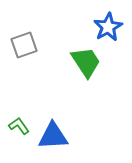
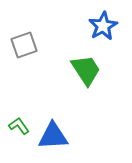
blue star: moved 5 px left, 1 px up
green trapezoid: moved 8 px down
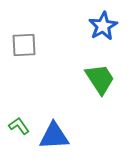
gray square: rotated 16 degrees clockwise
green trapezoid: moved 14 px right, 9 px down
blue triangle: moved 1 px right
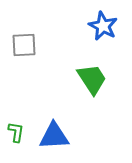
blue star: rotated 16 degrees counterclockwise
green trapezoid: moved 8 px left
green L-shape: moved 3 px left, 6 px down; rotated 45 degrees clockwise
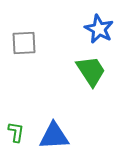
blue star: moved 4 px left, 3 px down
gray square: moved 2 px up
green trapezoid: moved 1 px left, 8 px up
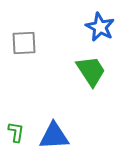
blue star: moved 1 px right, 2 px up
